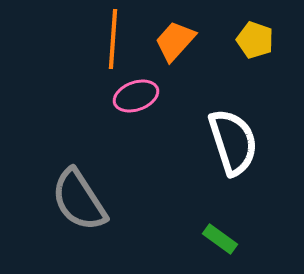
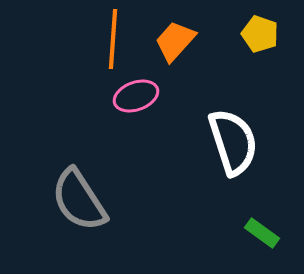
yellow pentagon: moved 5 px right, 6 px up
green rectangle: moved 42 px right, 6 px up
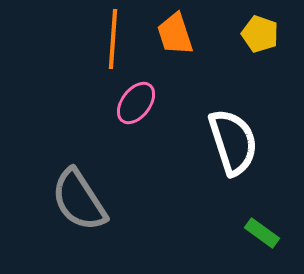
orange trapezoid: moved 7 px up; rotated 60 degrees counterclockwise
pink ellipse: moved 7 px down; rotated 33 degrees counterclockwise
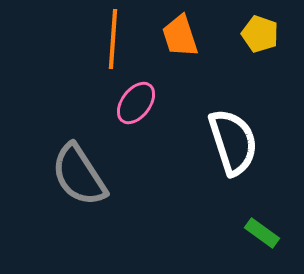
orange trapezoid: moved 5 px right, 2 px down
gray semicircle: moved 25 px up
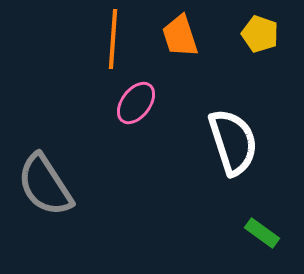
gray semicircle: moved 34 px left, 10 px down
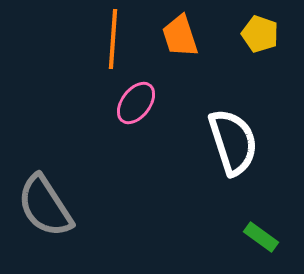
gray semicircle: moved 21 px down
green rectangle: moved 1 px left, 4 px down
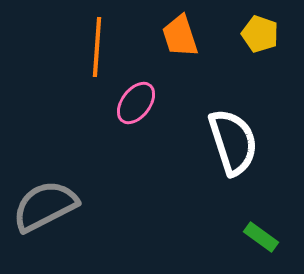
orange line: moved 16 px left, 8 px down
gray semicircle: rotated 96 degrees clockwise
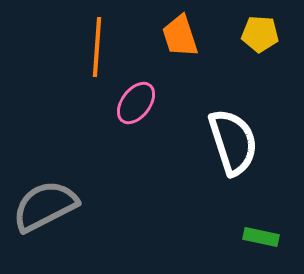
yellow pentagon: rotated 15 degrees counterclockwise
green rectangle: rotated 24 degrees counterclockwise
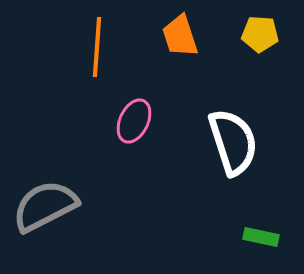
pink ellipse: moved 2 px left, 18 px down; rotated 12 degrees counterclockwise
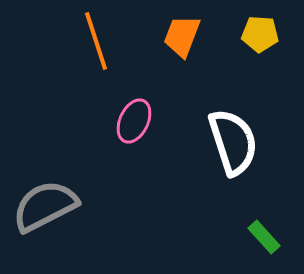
orange trapezoid: moved 2 px right; rotated 39 degrees clockwise
orange line: moved 1 px left, 6 px up; rotated 22 degrees counterclockwise
green rectangle: moved 3 px right; rotated 36 degrees clockwise
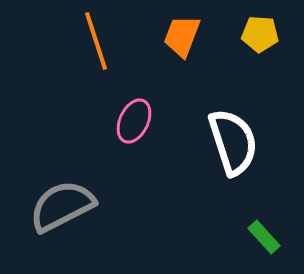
gray semicircle: moved 17 px right
